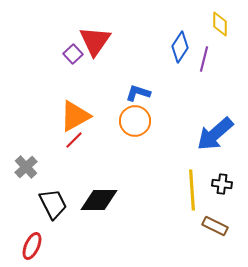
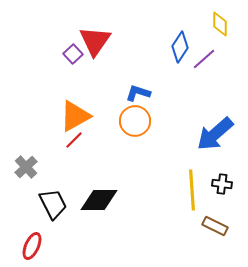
purple line: rotated 35 degrees clockwise
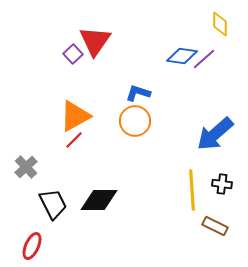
blue diamond: moved 2 px right, 9 px down; rotated 64 degrees clockwise
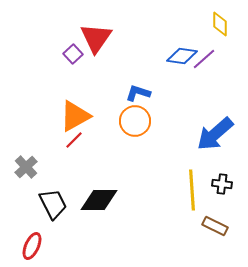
red triangle: moved 1 px right, 3 px up
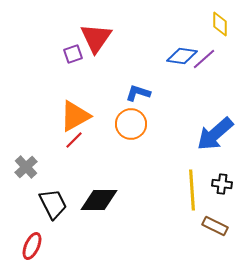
purple square: rotated 24 degrees clockwise
orange circle: moved 4 px left, 3 px down
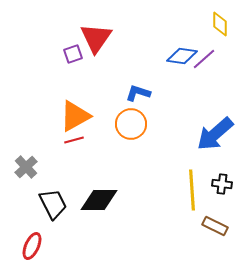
red line: rotated 30 degrees clockwise
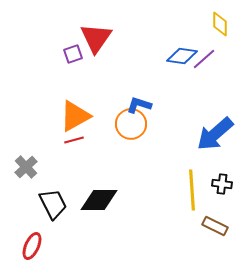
blue L-shape: moved 1 px right, 12 px down
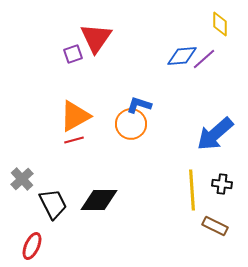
blue diamond: rotated 12 degrees counterclockwise
gray cross: moved 4 px left, 12 px down
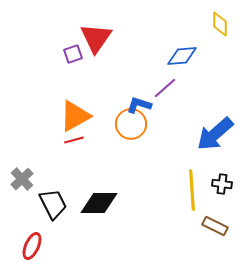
purple line: moved 39 px left, 29 px down
black diamond: moved 3 px down
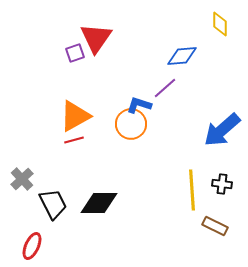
purple square: moved 2 px right, 1 px up
blue arrow: moved 7 px right, 4 px up
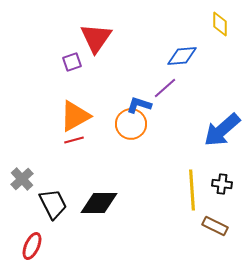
purple square: moved 3 px left, 9 px down
